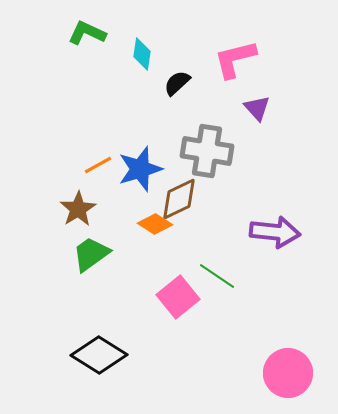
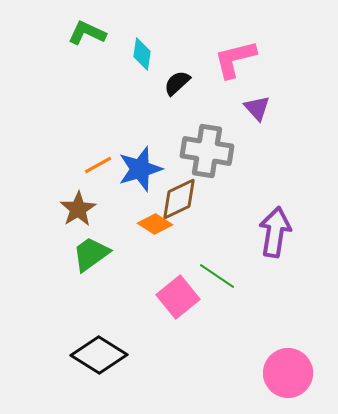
purple arrow: rotated 87 degrees counterclockwise
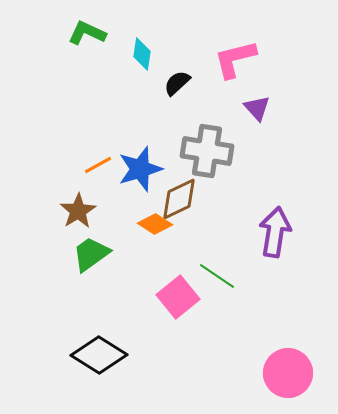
brown star: moved 2 px down
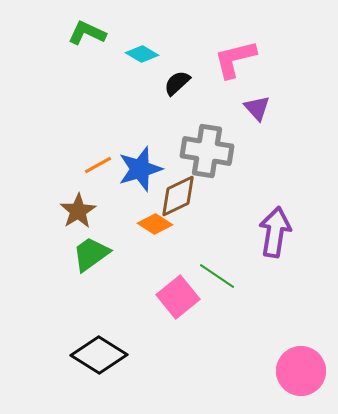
cyan diamond: rotated 68 degrees counterclockwise
brown diamond: moved 1 px left, 3 px up
pink circle: moved 13 px right, 2 px up
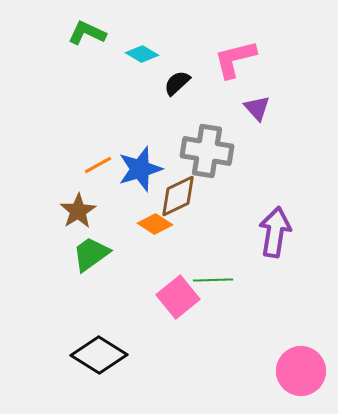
green line: moved 4 px left, 4 px down; rotated 36 degrees counterclockwise
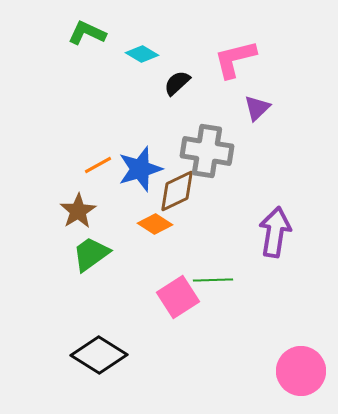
purple triangle: rotated 28 degrees clockwise
brown diamond: moved 1 px left, 5 px up
pink square: rotated 6 degrees clockwise
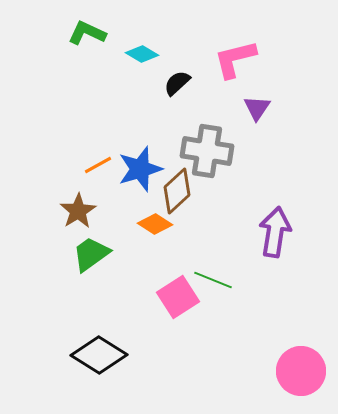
purple triangle: rotated 12 degrees counterclockwise
brown diamond: rotated 18 degrees counterclockwise
green line: rotated 24 degrees clockwise
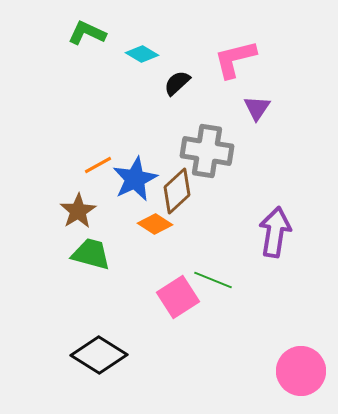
blue star: moved 5 px left, 10 px down; rotated 9 degrees counterclockwise
green trapezoid: rotated 51 degrees clockwise
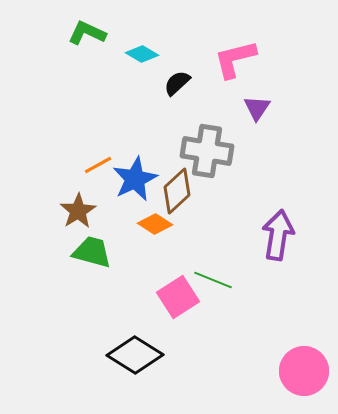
purple arrow: moved 3 px right, 3 px down
green trapezoid: moved 1 px right, 2 px up
black diamond: moved 36 px right
pink circle: moved 3 px right
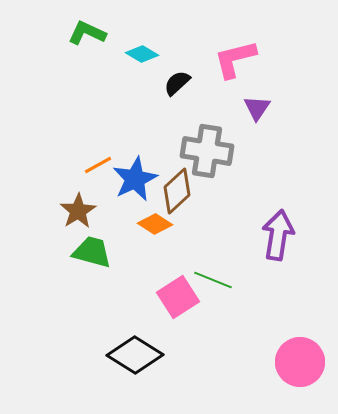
pink circle: moved 4 px left, 9 px up
